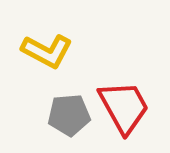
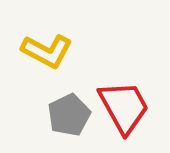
gray pentagon: rotated 21 degrees counterclockwise
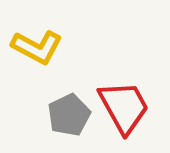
yellow L-shape: moved 10 px left, 4 px up
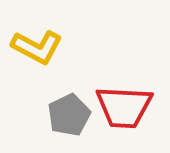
red trapezoid: rotated 122 degrees clockwise
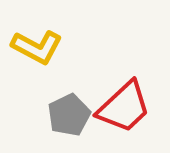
red trapezoid: rotated 46 degrees counterclockwise
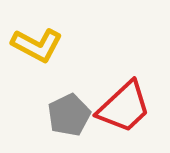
yellow L-shape: moved 2 px up
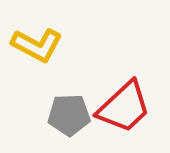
gray pentagon: rotated 24 degrees clockwise
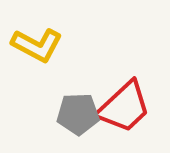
gray pentagon: moved 9 px right, 1 px up
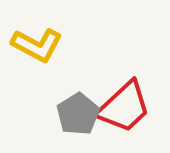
gray pentagon: rotated 30 degrees counterclockwise
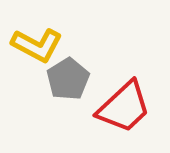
gray pentagon: moved 10 px left, 35 px up
